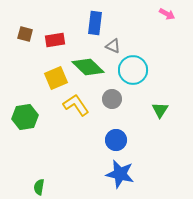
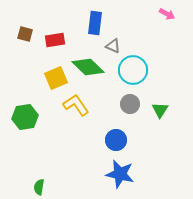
gray circle: moved 18 px right, 5 px down
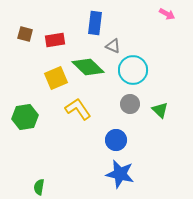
yellow L-shape: moved 2 px right, 4 px down
green triangle: rotated 18 degrees counterclockwise
